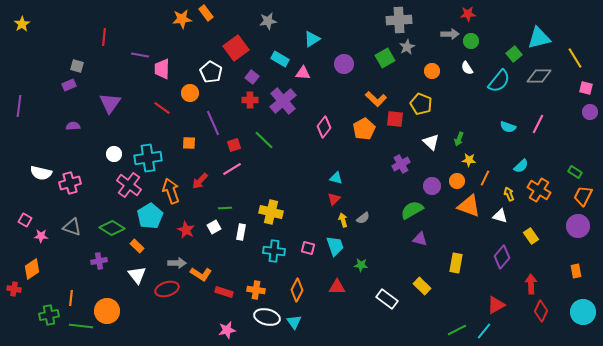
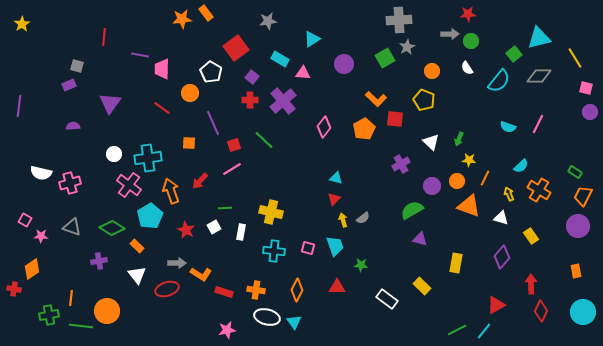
yellow pentagon at (421, 104): moved 3 px right, 4 px up
white triangle at (500, 216): moved 1 px right, 2 px down
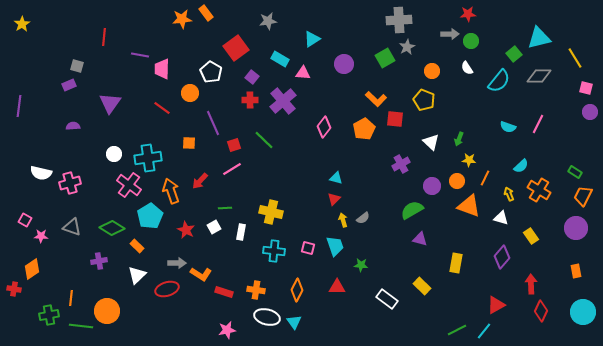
purple circle at (578, 226): moved 2 px left, 2 px down
white triangle at (137, 275): rotated 24 degrees clockwise
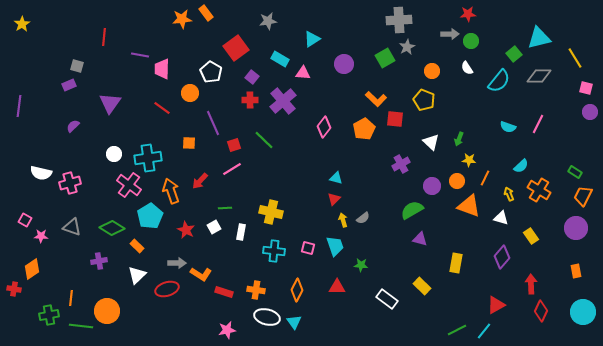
purple semicircle at (73, 126): rotated 40 degrees counterclockwise
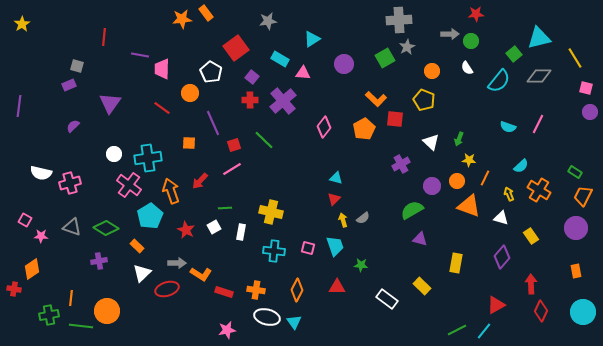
red star at (468, 14): moved 8 px right
green diamond at (112, 228): moved 6 px left
white triangle at (137, 275): moved 5 px right, 2 px up
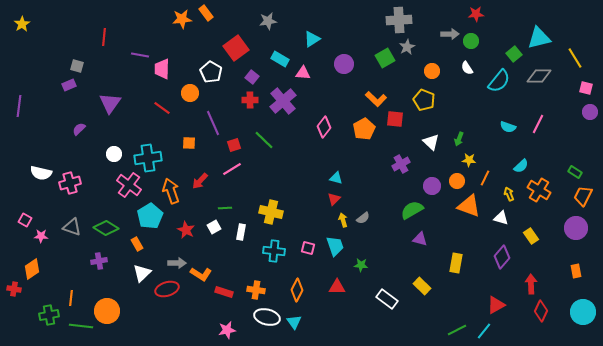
purple semicircle at (73, 126): moved 6 px right, 3 px down
orange rectangle at (137, 246): moved 2 px up; rotated 16 degrees clockwise
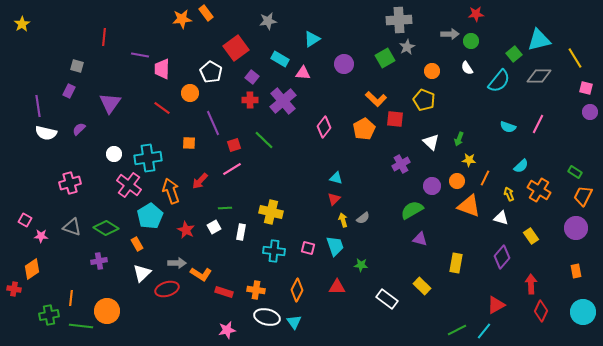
cyan triangle at (539, 38): moved 2 px down
purple rectangle at (69, 85): moved 6 px down; rotated 40 degrees counterclockwise
purple line at (19, 106): moved 19 px right; rotated 15 degrees counterclockwise
white semicircle at (41, 173): moved 5 px right, 40 px up
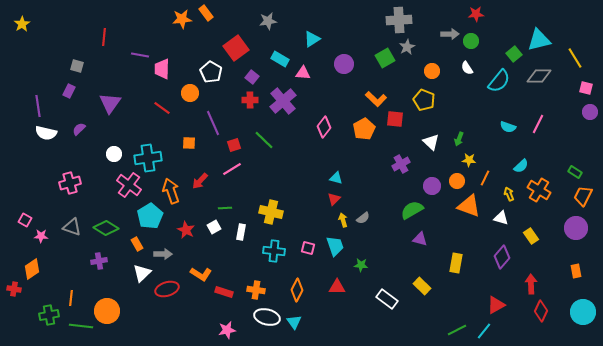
gray arrow at (177, 263): moved 14 px left, 9 px up
